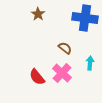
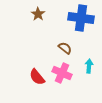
blue cross: moved 4 px left
cyan arrow: moved 1 px left, 3 px down
pink cross: rotated 18 degrees counterclockwise
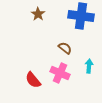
blue cross: moved 2 px up
pink cross: moved 2 px left
red semicircle: moved 4 px left, 3 px down
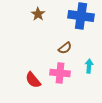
brown semicircle: rotated 104 degrees clockwise
pink cross: rotated 18 degrees counterclockwise
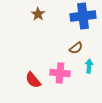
blue cross: moved 2 px right; rotated 15 degrees counterclockwise
brown semicircle: moved 11 px right
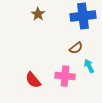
cyan arrow: rotated 32 degrees counterclockwise
pink cross: moved 5 px right, 3 px down
